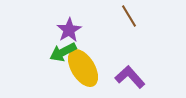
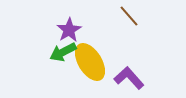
brown line: rotated 10 degrees counterclockwise
yellow ellipse: moved 7 px right, 6 px up
purple L-shape: moved 1 px left, 1 px down
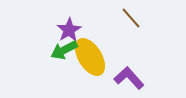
brown line: moved 2 px right, 2 px down
green arrow: moved 1 px right, 2 px up
yellow ellipse: moved 5 px up
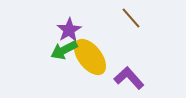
yellow ellipse: rotated 6 degrees counterclockwise
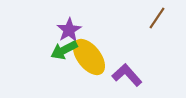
brown line: moved 26 px right; rotated 75 degrees clockwise
yellow ellipse: moved 1 px left
purple L-shape: moved 2 px left, 3 px up
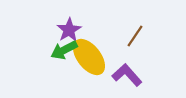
brown line: moved 22 px left, 18 px down
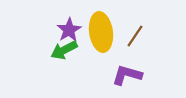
yellow ellipse: moved 12 px right, 25 px up; rotated 30 degrees clockwise
purple L-shape: rotated 32 degrees counterclockwise
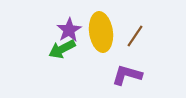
green arrow: moved 2 px left, 1 px up
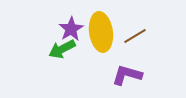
purple star: moved 2 px right, 1 px up
brown line: rotated 25 degrees clockwise
